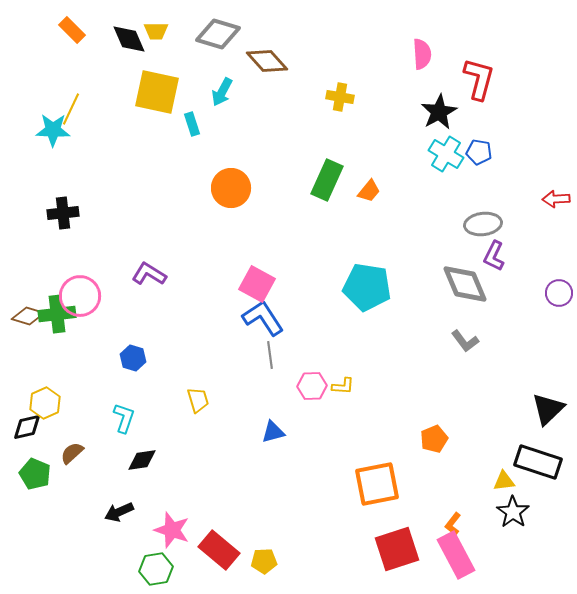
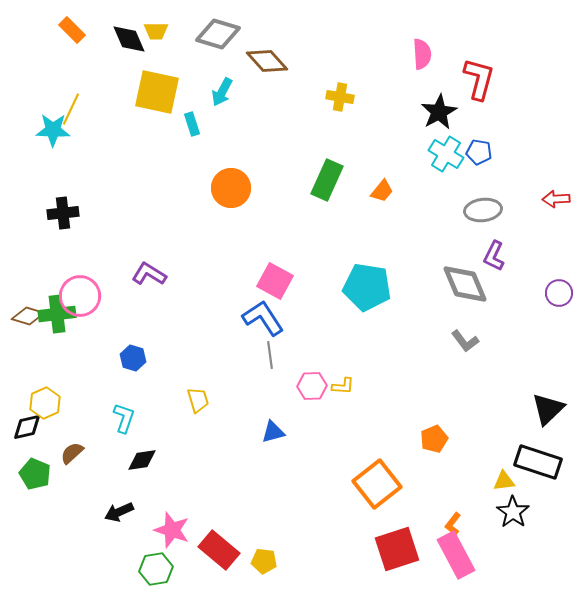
orange trapezoid at (369, 191): moved 13 px right
gray ellipse at (483, 224): moved 14 px up
pink square at (257, 284): moved 18 px right, 3 px up
orange square at (377, 484): rotated 27 degrees counterclockwise
yellow pentagon at (264, 561): rotated 10 degrees clockwise
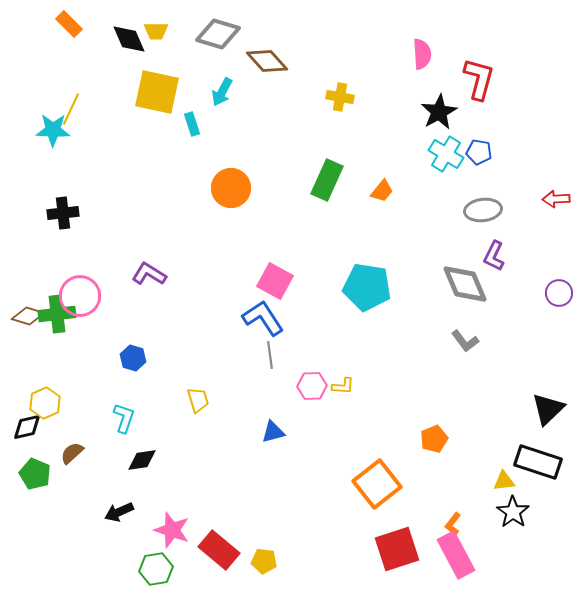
orange rectangle at (72, 30): moved 3 px left, 6 px up
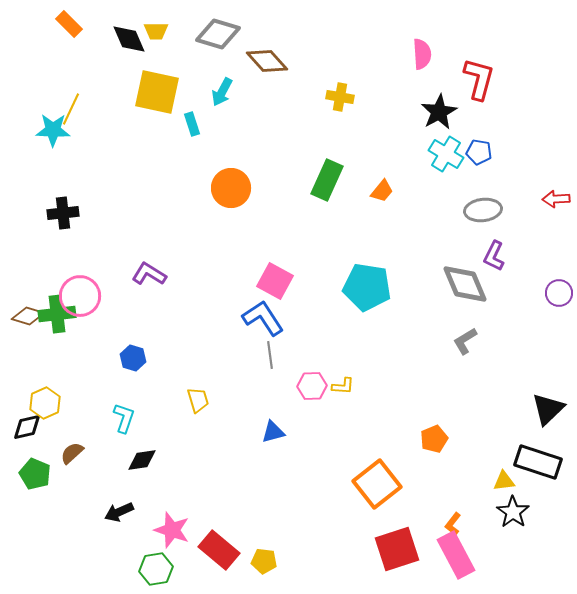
gray L-shape at (465, 341): rotated 96 degrees clockwise
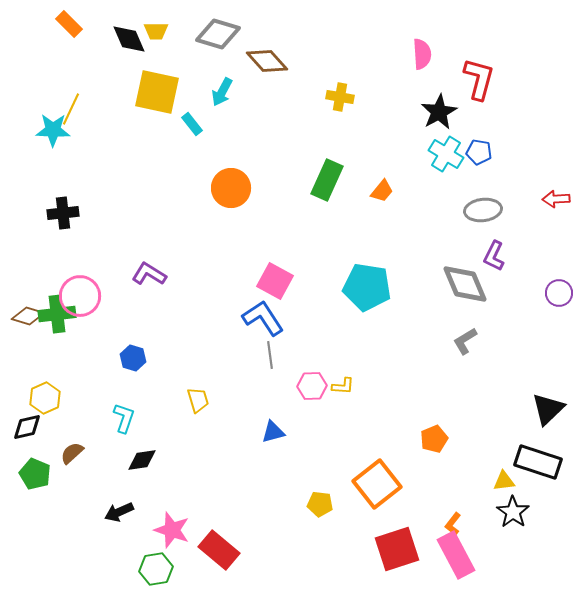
cyan rectangle at (192, 124): rotated 20 degrees counterclockwise
yellow hexagon at (45, 403): moved 5 px up
yellow pentagon at (264, 561): moved 56 px right, 57 px up
